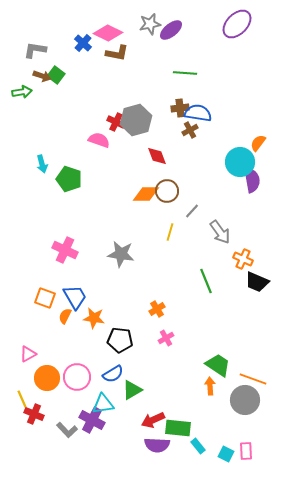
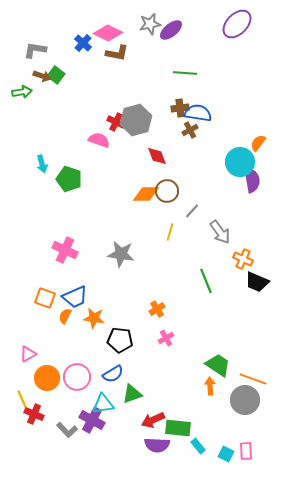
blue trapezoid at (75, 297): rotated 96 degrees clockwise
green triangle at (132, 390): moved 4 px down; rotated 10 degrees clockwise
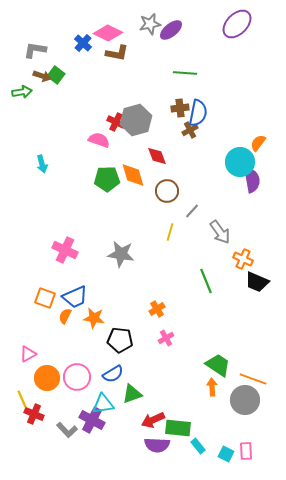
blue semicircle at (198, 113): rotated 92 degrees clockwise
green pentagon at (69, 179): moved 38 px right; rotated 20 degrees counterclockwise
orange diamond at (146, 194): moved 13 px left, 19 px up; rotated 72 degrees clockwise
orange arrow at (210, 386): moved 2 px right, 1 px down
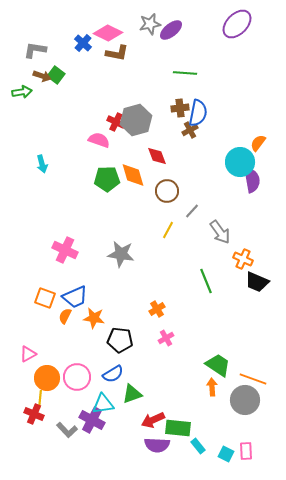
yellow line at (170, 232): moved 2 px left, 2 px up; rotated 12 degrees clockwise
yellow line at (22, 399): moved 18 px right; rotated 30 degrees clockwise
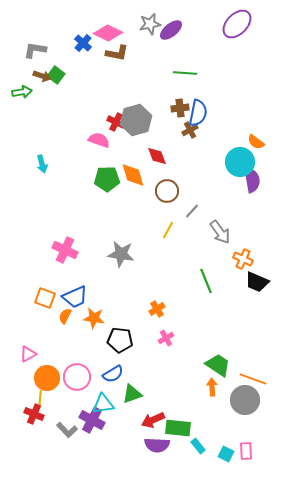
orange semicircle at (258, 143): moved 2 px left, 1 px up; rotated 90 degrees counterclockwise
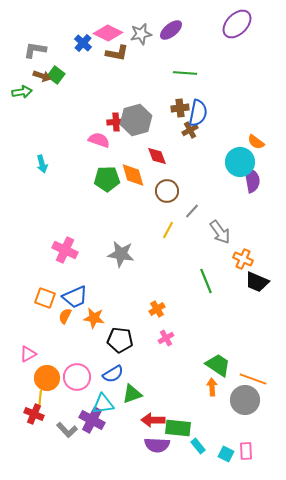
gray star at (150, 24): moved 9 px left, 10 px down
red cross at (116, 122): rotated 30 degrees counterclockwise
red arrow at (153, 420): rotated 25 degrees clockwise
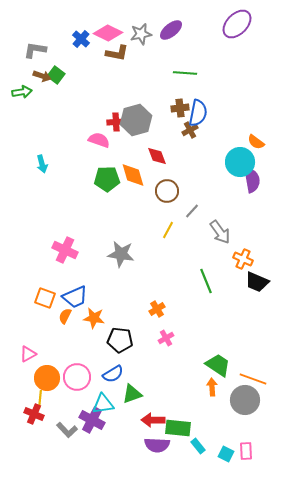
blue cross at (83, 43): moved 2 px left, 4 px up
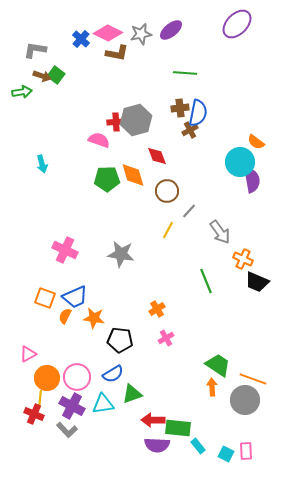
gray line at (192, 211): moved 3 px left
purple cross at (92, 420): moved 20 px left, 14 px up
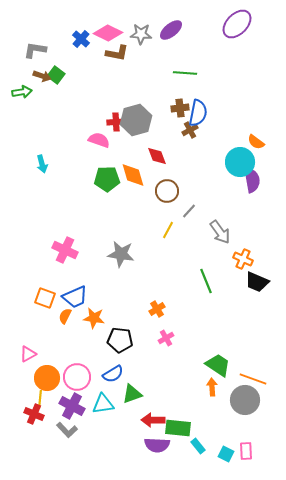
gray star at (141, 34): rotated 15 degrees clockwise
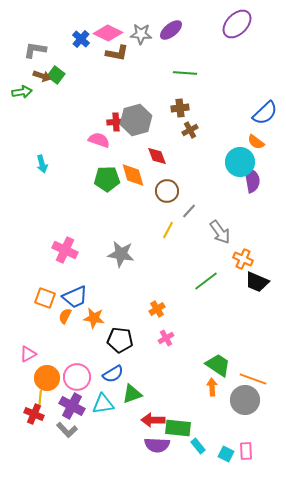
blue semicircle at (198, 113): moved 67 px right; rotated 36 degrees clockwise
green line at (206, 281): rotated 75 degrees clockwise
